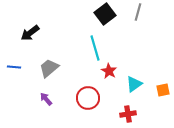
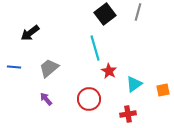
red circle: moved 1 px right, 1 px down
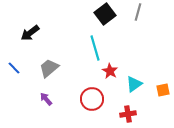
blue line: moved 1 px down; rotated 40 degrees clockwise
red star: moved 1 px right
red circle: moved 3 px right
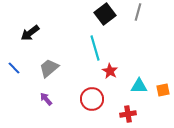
cyan triangle: moved 5 px right, 2 px down; rotated 36 degrees clockwise
